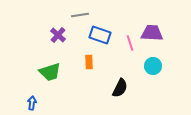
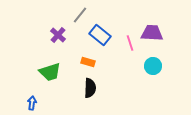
gray line: rotated 42 degrees counterclockwise
blue rectangle: rotated 20 degrees clockwise
orange rectangle: moved 1 px left; rotated 72 degrees counterclockwise
black semicircle: moved 30 px left; rotated 24 degrees counterclockwise
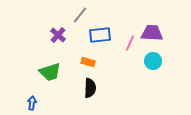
blue rectangle: rotated 45 degrees counterclockwise
pink line: rotated 42 degrees clockwise
cyan circle: moved 5 px up
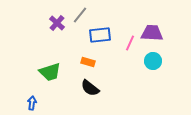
purple cross: moved 1 px left, 12 px up
black semicircle: rotated 126 degrees clockwise
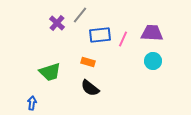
pink line: moved 7 px left, 4 px up
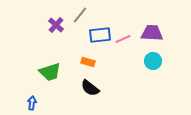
purple cross: moved 1 px left, 2 px down
pink line: rotated 42 degrees clockwise
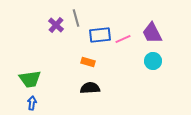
gray line: moved 4 px left, 3 px down; rotated 54 degrees counterclockwise
purple trapezoid: rotated 120 degrees counterclockwise
green trapezoid: moved 20 px left, 7 px down; rotated 10 degrees clockwise
black semicircle: rotated 138 degrees clockwise
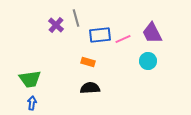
cyan circle: moved 5 px left
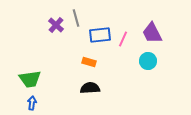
pink line: rotated 42 degrees counterclockwise
orange rectangle: moved 1 px right
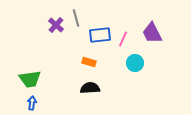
cyan circle: moved 13 px left, 2 px down
